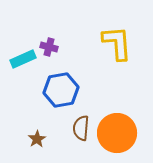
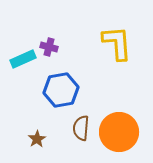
orange circle: moved 2 px right, 1 px up
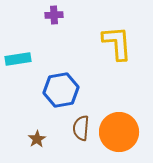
purple cross: moved 5 px right, 32 px up; rotated 18 degrees counterclockwise
cyan rectangle: moved 5 px left; rotated 15 degrees clockwise
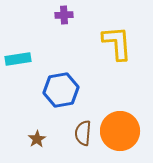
purple cross: moved 10 px right
brown semicircle: moved 2 px right, 5 px down
orange circle: moved 1 px right, 1 px up
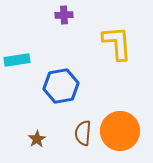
cyan rectangle: moved 1 px left, 1 px down
blue hexagon: moved 4 px up
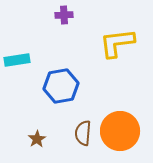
yellow L-shape: rotated 93 degrees counterclockwise
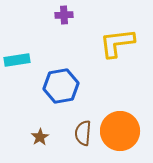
brown star: moved 3 px right, 2 px up
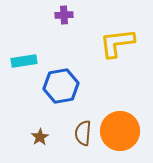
cyan rectangle: moved 7 px right, 1 px down
